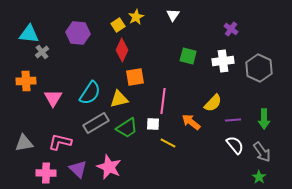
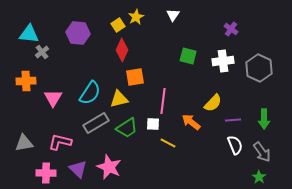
white semicircle: rotated 18 degrees clockwise
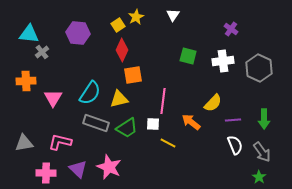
orange square: moved 2 px left, 2 px up
gray rectangle: rotated 50 degrees clockwise
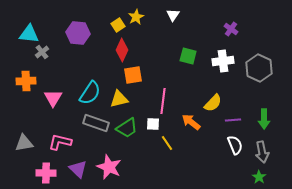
yellow line: moved 1 px left; rotated 28 degrees clockwise
gray arrow: rotated 25 degrees clockwise
